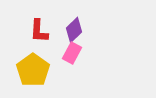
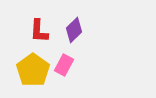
pink rectangle: moved 8 px left, 12 px down
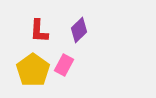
purple diamond: moved 5 px right
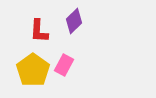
purple diamond: moved 5 px left, 9 px up
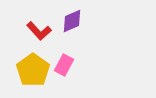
purple diamond: moved 2 px left; rotated 20 degrees clockwise
red L-shape: rotated 45 degrees counterclockwise
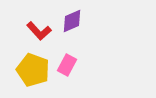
pink rectangle: moved 3 px right
yellow pentagon: rotated 16 degrees counterclockwise
